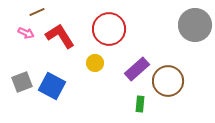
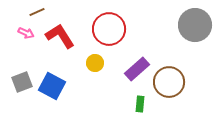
brown circle: moved 1 px right, 1 px down
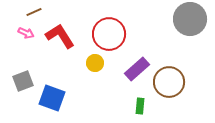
brown line: moved 3 px left
gray circle: moved 5 px left, 6 px up
red circle: moved 5 px down
gray square: moved 1 px right, 1 px up
blue square: moved 12 px down; rotated 8 degrees counterclockwise
green rectangle: moved 2 px down
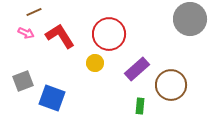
brown circle: moved 2 px right, 3 px down
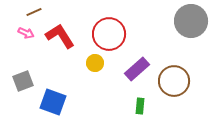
gray circle: moved 1 px right, 2 px down
brown circle: moved 3 px right, 4 px up
blue square: moved 1 px right, 4 px down
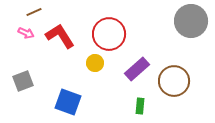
blue square: moved 15 px right
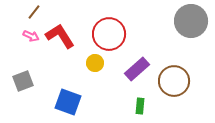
brown line: rotated 28 degrees counterclockwise
pink arrow: moved 5 px right, 3 px down
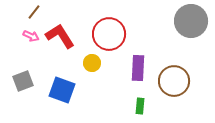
yellow circle: moved 3 px left
purple rectangle: moved 1 px right, 1 px up; rotated 45 degrees counterclockwise
blue square: moved 6 px left, 12 px up
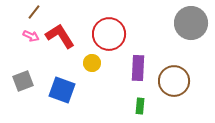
gray circle: moved 2 px down
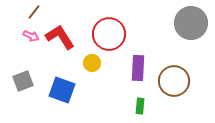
red L-shape: moved 1 px down
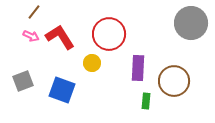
green rectangle: moved 6 px right, 5 px up
